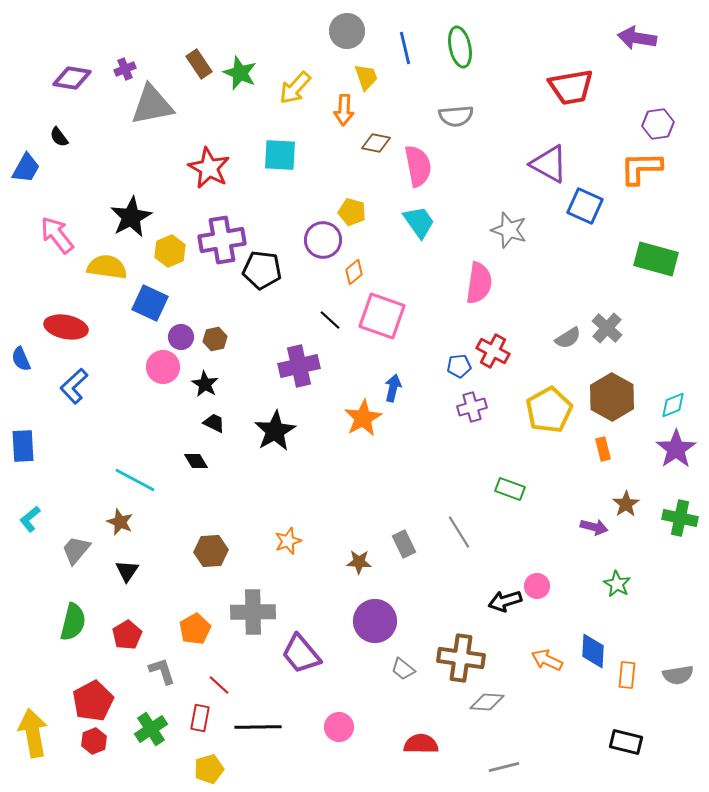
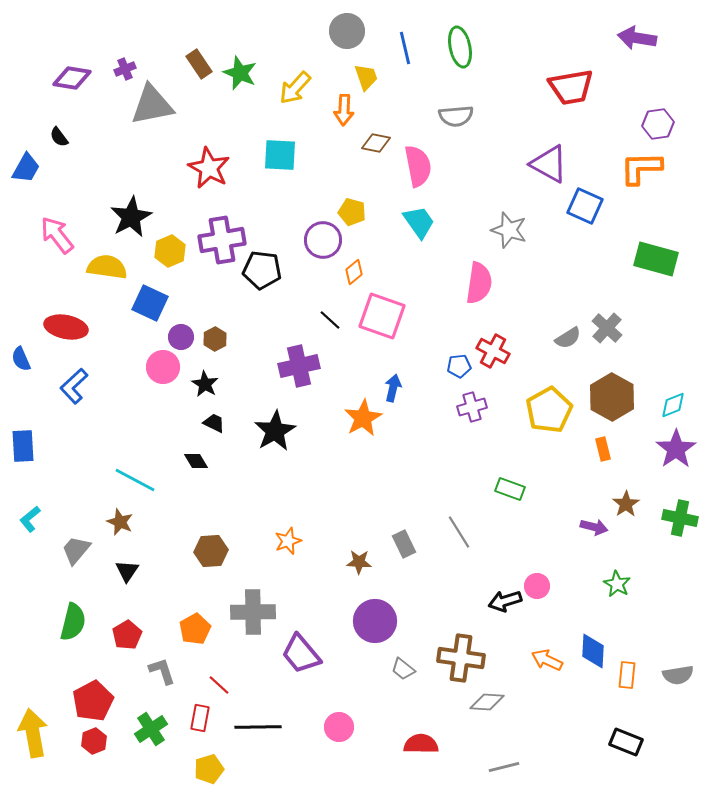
brown hexagon at (215, 339): rotated 15 degrees counterclockwise
black rectangle at (626, 742): rotated 8 degrees clockwise
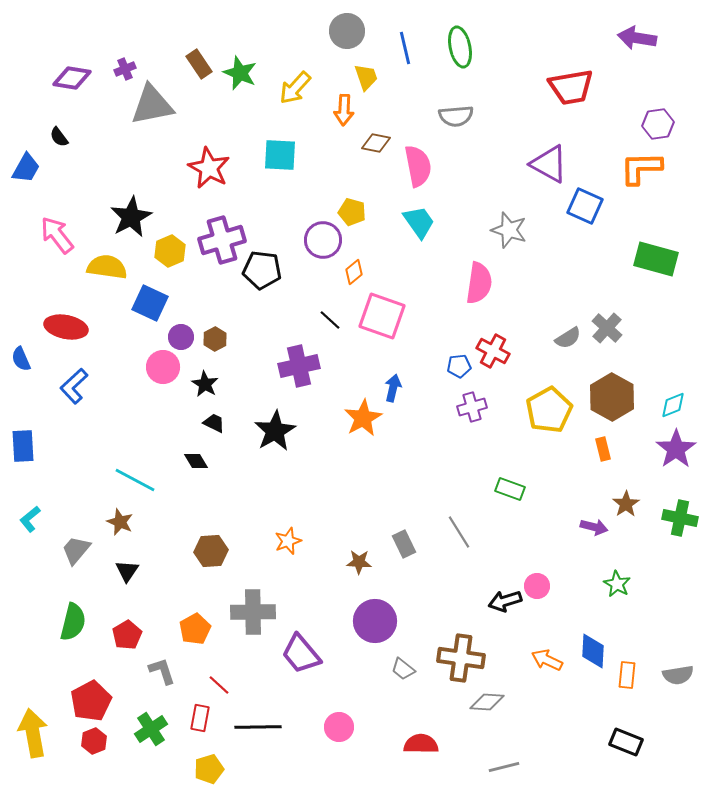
purple cross at (222, 240): rotated 6 degrees counterclockwise
red pentagon at (93, 701): moved 2 px left
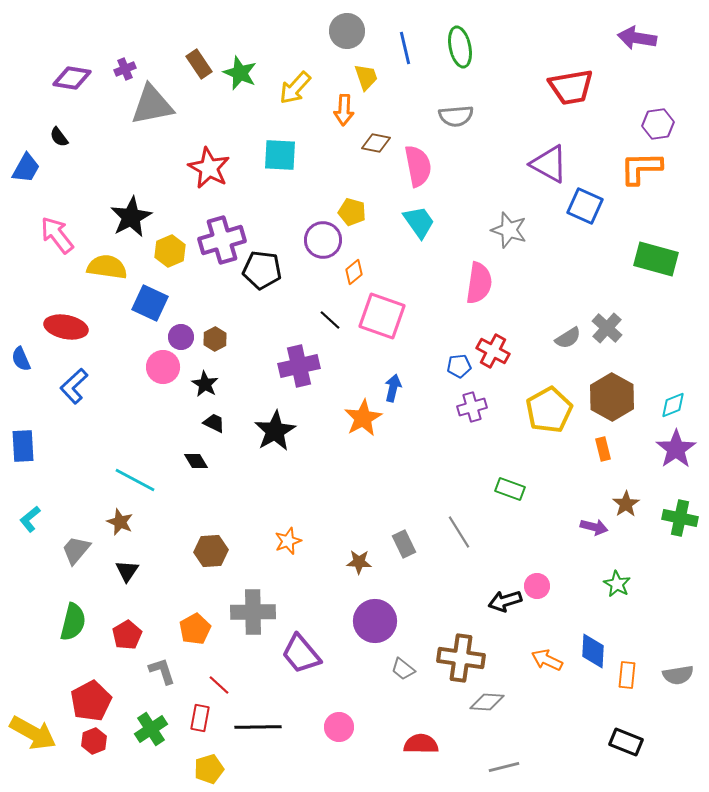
yellow arrow at (33, 733): rotated 129 degrees clockwise
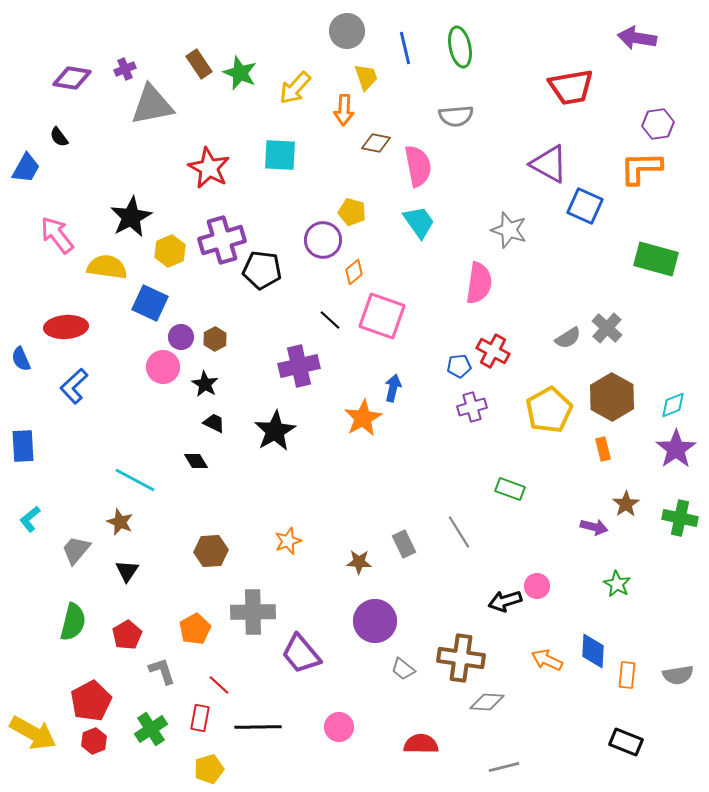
red ellipse at (66, 327): rotated 15 degrees counterclockwise
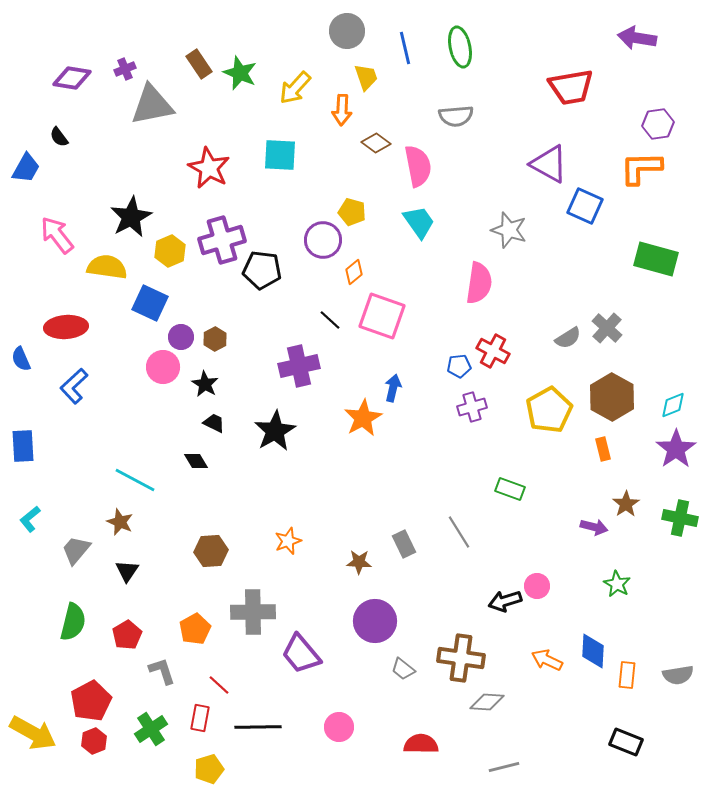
orange arrow at (344, 110): moved 2 px left
brown diamond at (376, 143): rotated 24 degrees clockwise
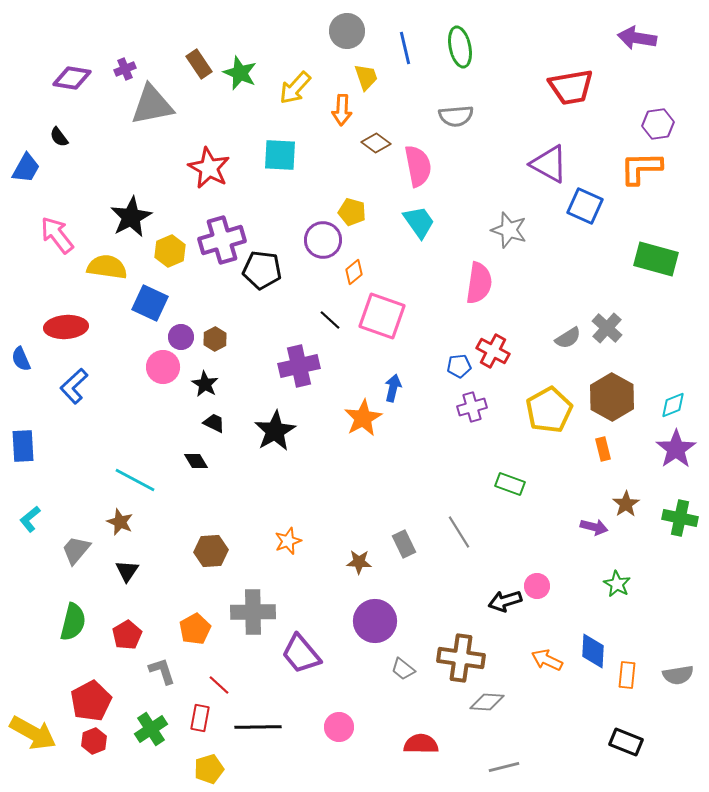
green rectangle at (510, 489): moved 5 px up
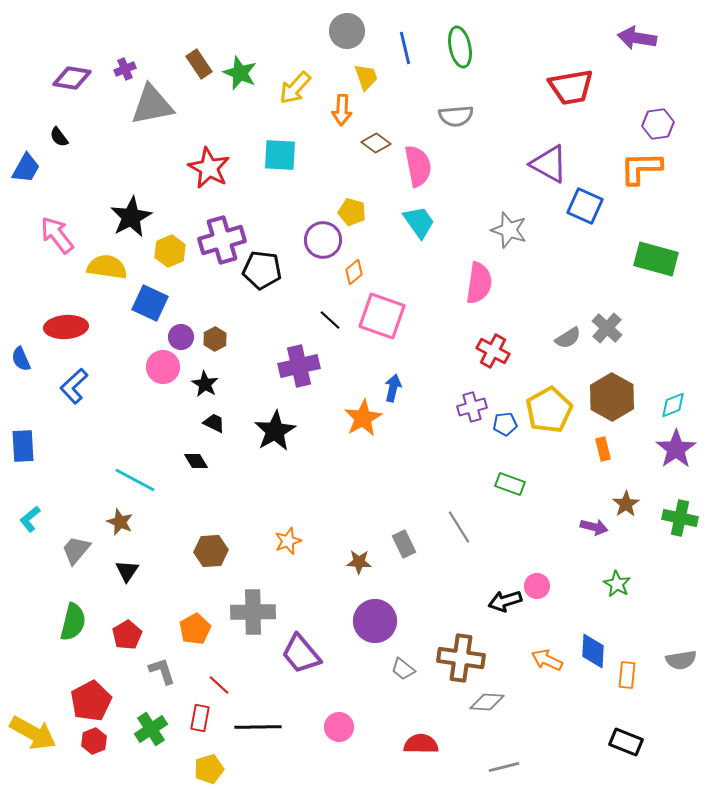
blue pentagon at (459, 366): moved 46 px right, 58 px down
gray line at (459, 532): moved 5 px up
gray semicircle at (678, 675): moved 3 px right, 15 px up
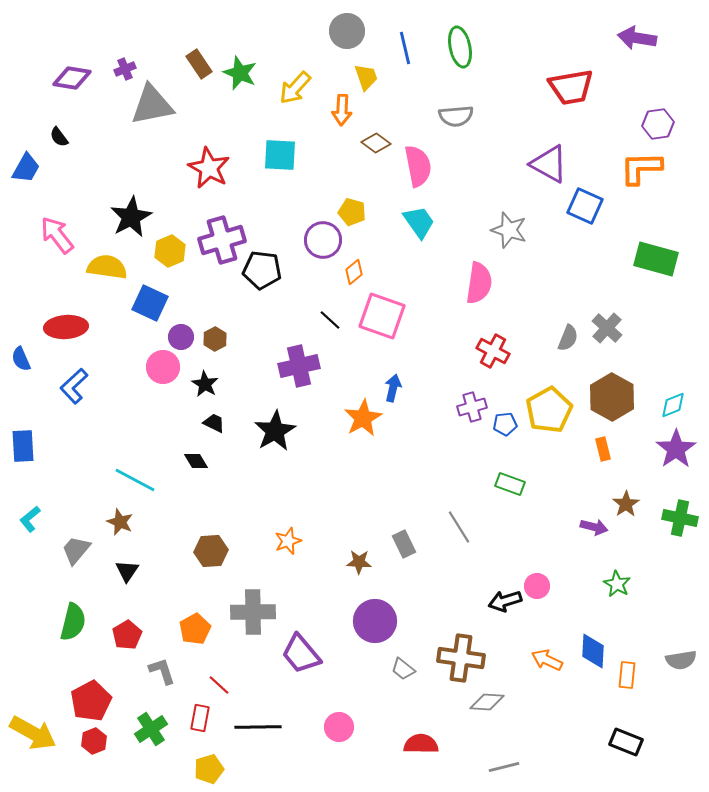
gray semicircle at (568, 338): rotated 36 degrees counterclockwise
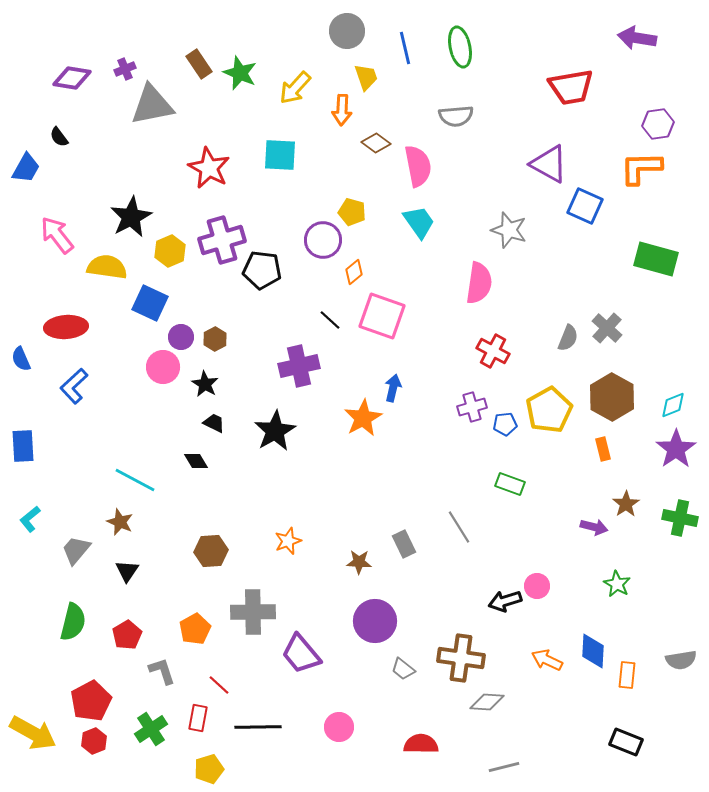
red rectangle at (200, 718): moved 2 px left
